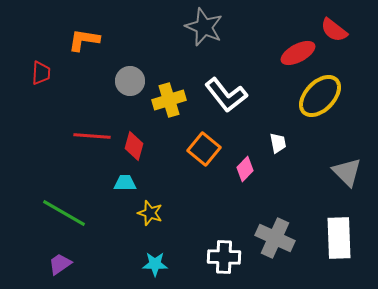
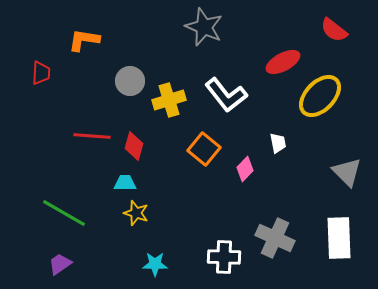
red ellipse: moved 15 px left, 9 px down
yellow star: moved 14 px left
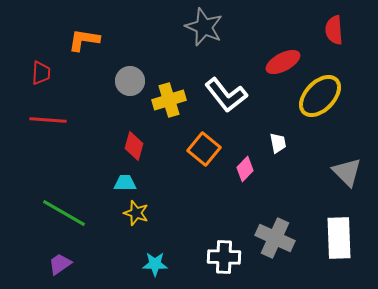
red semicircle: rotated 48 degrees clockwise
red line: moved 44 px left, 16 px up
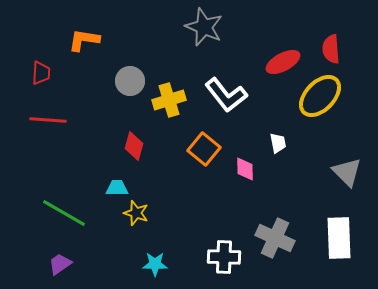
red semicircle: moved 3 px left, 19 px down
pink diamond: rotated 45 degrees counterclockwise
cyan trapezoid: moved 8 px left, 5 px down
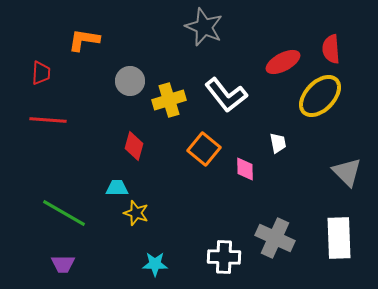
purple trapezoid: moved 3 px right; rotated 145 degrees counterclockwise
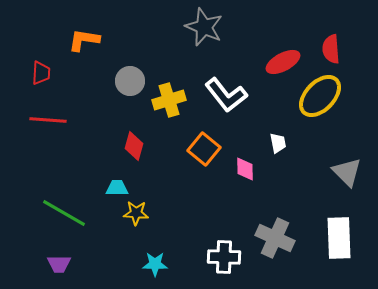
yellow star: rotated 15 degrees counterclockwise
purple trapezoid: moved 4 px left
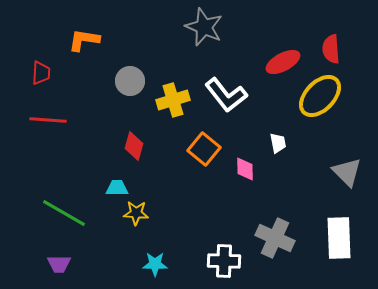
yellow cross: moved 4 px right
white cross: moved 4 px down
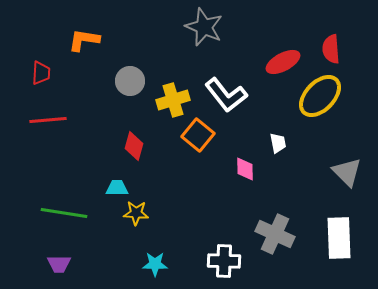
red line: rotated 9 degrees counterclockwise
orange square: moved 6 px left, 14 px up
green line: rotated 21 degrees counterclockwise
gray cross: moved 4 px up
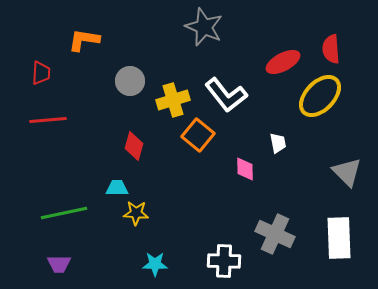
green line: rotated 21 degrees counterclockwise
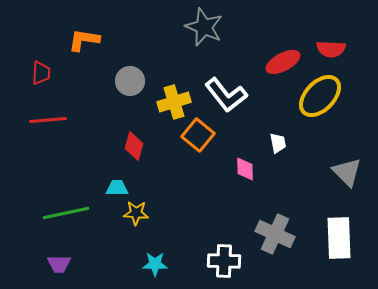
red semicircle: rotated 84 degrees counterclockwise
yellow cross: moved 1 px right, 2 px down
green line: moved 2 px right
